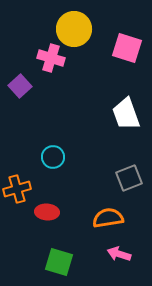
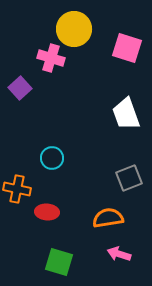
purple square: moved 2 px down
cyan circle: moved 1 px left, 1 px down
orange cross: rotated 28 degrees clockwise
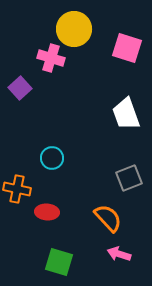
orange semicircle: rotated 56 degrees clockwise
